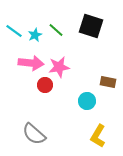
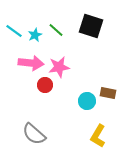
brown rectangle: moved 11 px down
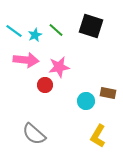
pink arrow: moved 5 px left, 3 px up
cyan circle: moved 1 px left
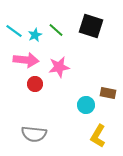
red circle: moved 10 px left, 1 px up
cyan circle: moved 4 px down
gray semicircle: rotated 35 degrees counterclockwise
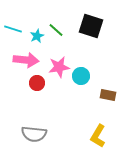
cyan line: moved 1 px left, 2 px up; rotated 18 degrees counterclockwise
cyan star: moved 2 px right, 1 px down
red circle: moved 2 px right, 1 px up
brown rectangle: moved 2 px down
cyan circle: moved 5 px left, 29 px up
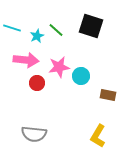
cyan line: moved 1 px left, 1 px up
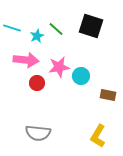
green line: moved 1 px up
gray semicircle: moved 4 px right, 1 px up
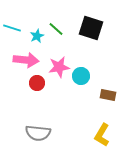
black square: moved 2 px down
yellow L-shape: moved 4 px right, 1 px up
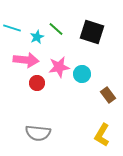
black square: moved 1 px right, 4 px down
cyan star: moved 1 px down
cyan circle: moved 1 px right, 2 px up
brown rectangle: rotated 42 degrees clockwise
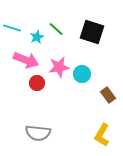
pink arrow: rotated 15 degrees clockwise
